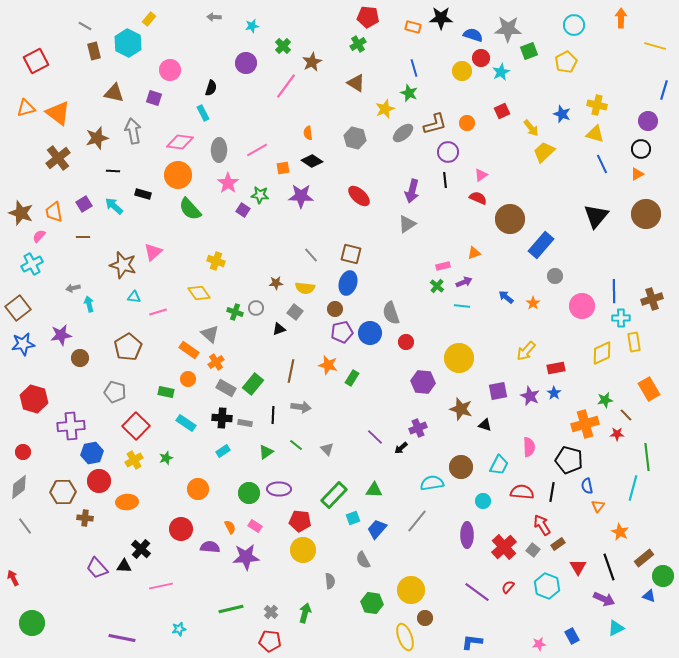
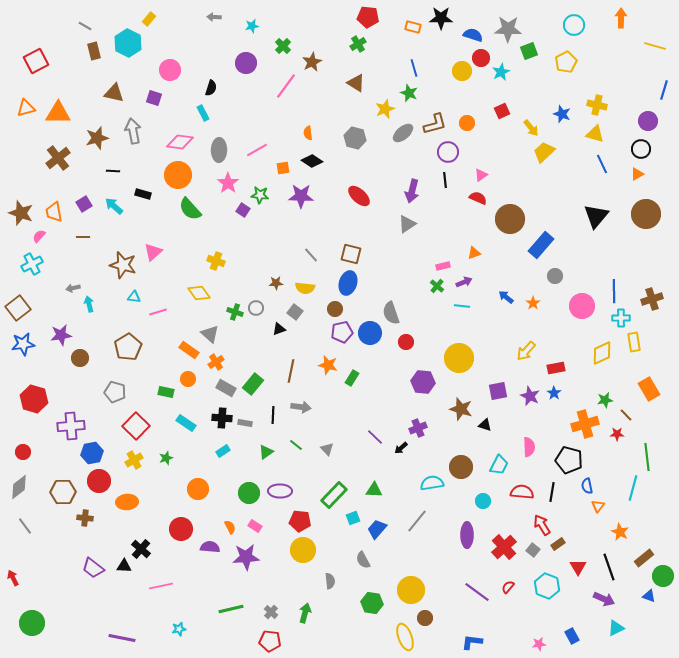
orange triangle at (58, 113): rotated 36 degrees counterclockwise
purple ellipse at (279, 489): moved 1 px right, 2 px down
purple trapezoid at (97, 568): moved 4 px left; rotated 10 degrees counterclockwise
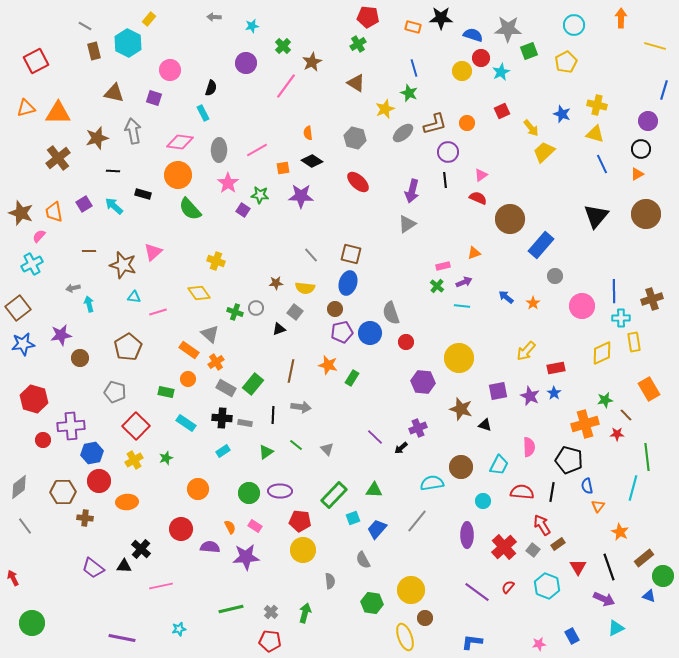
red ellipse at (359, 196): moved 1 px left, 14 px up
brown line at (83, 237): moved 6 px right, 14 px down
red circle at (23, 452): moved 20 px right, 12 px up
